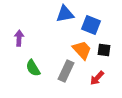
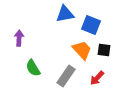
gray rectangle: moved 5 px down; rotated 10 degrees clockwise
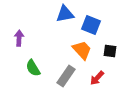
black square: moved 6 px right, 1 px down
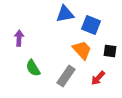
red arrow: moved 1 px right
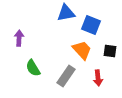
blue triangle: moved 1 px right, 1 px up
red arrow: rotated 49 degrees counterclockwise
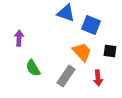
blue triangle: rotated 30 degrees clockwise
orange trapezoid: moved 2 px down
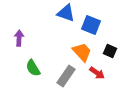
black square: rotated 16 degrees clockwise
red arrow: moved 1 px left, 5 px up; rotated 49 degrees counterclockwise
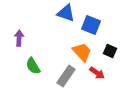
green semicircle: moved 2 px up
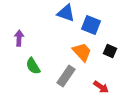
red arrow: moved 4 px right, 14 px down
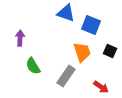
purple arrow: moved 1 px right
orange trapezoid: rotated 25 degrees clockwise
